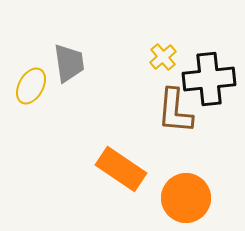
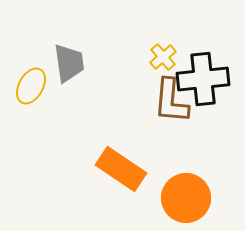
black cross: moved 6 px left
brown L-shape: moved 4 px left, 10 px up
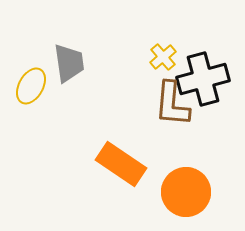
black cross: rotated 9 degrees counterclockwise
brown L-shape: moved 1 px right, 3 px down
orange rectangle: moved 5 px up
orange circle: moved 6 px up
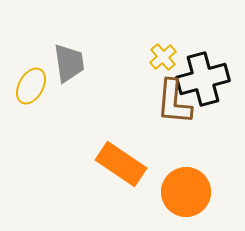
brown L-shape: moved 2 px right, 2 px up
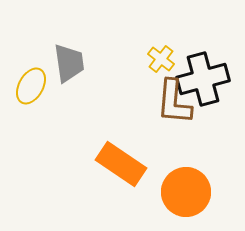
yellow cross: moved 2 px left, 2 px down; rotated 12 degrees counterclockwise
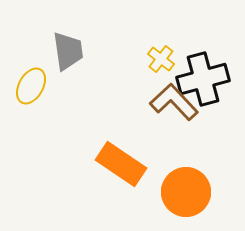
gray trapezoid: moved 1 px left, 12 px up
brown L-shape: rotated 132 degrees clockwise
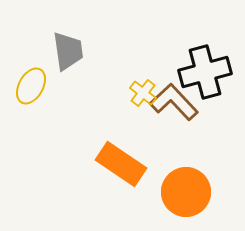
yellow cross: moved 18 px left, 34 px down
black cross: moved 2 px right, 7 px up
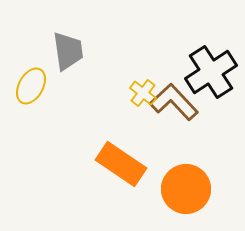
black cross: moved 6 px right; rotated 18 degrees counterclockwise
orange circle: moved 3 px up
